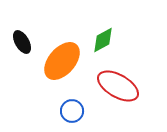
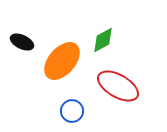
black ellipse: rotated 35 degrees counterclockwise
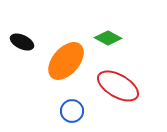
green diamond: moved 5 px right, 2 px up; rotated 56 degrees clockwise
orange ellipse: moved 4 px right
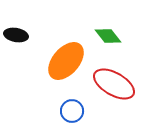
green diamond: moved 2 px up; rotated 24 degrees clockwise
black ellipse: moved 6 px left, 7 px up; rotated 15 degrees counterclockwise
red ellipse: moved 4 px left, 2 px up
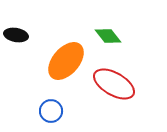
blue circle: moved 21 px left
